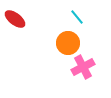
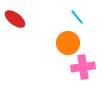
pink cross: rotated 20 degrees clockwise
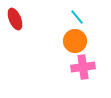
red ellipse: rotated 30 degrees clockwise
orange circle: moved 7 px right, 2 px up
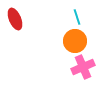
cyan line: rotated 21 degrees clockwise
pink cross: rotated 15 degrees counterclockwise
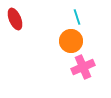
orange circle: moved 4 px left
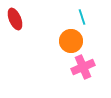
cyan line: moved 5 px right
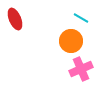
cyan line: moved 1 px left, 1 px down; rotated 42 degrees counterclockwise
pink cross: moved 2 px left, 2 px down
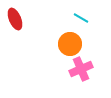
orange circle: moved 1 px left, 3 px down
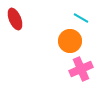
orange circle: moved 3 px up
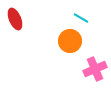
pink cross: moved 14 px right
